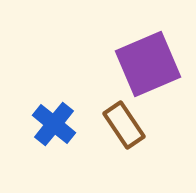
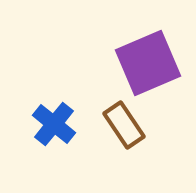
purple square: moved 1 px up
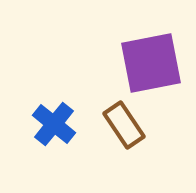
purple square: moved 3 px right; rotated 12 degrees clockwise
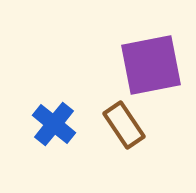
purple square: moved 2 px down
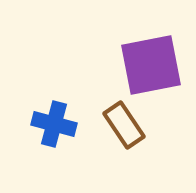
blue cross: rotated 24 degrees counterclockwise
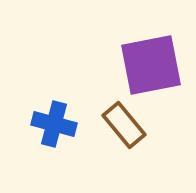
brown rectangle: rotated 6 degrees counterclockwise
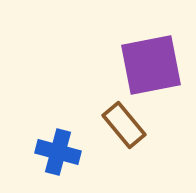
blue cross: moved 4 px right, 28 px down
